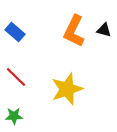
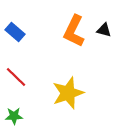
yellow star: moved 1 px right, 4 px down
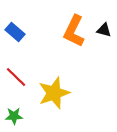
yellow star: moved 14 px left
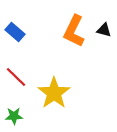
yellow star: rotated 16 degrees counterclockwise
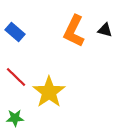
black triangle: moved 1 px right
yellow star: moved 5 px left, 1 px up
green star: moved 1 px right, 2 px down
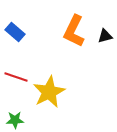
black triangle: moved 6 px down; rotated 28 degrees counterclockwise
red line: rotated 25 degrees counterclockwise
yellow star: rotated 8 degrees clockwise
green star: moved 2 px down
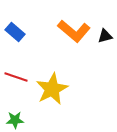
orange L-shape: rotated 76 degrees counterclockwise
yellow star: moved 3 px right, 3 px up
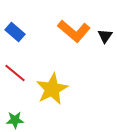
black triangle: rotated 42 degrees counterclockwise
red line: moved 1 px left, 4 px up; rotated 20 degrees clockwise
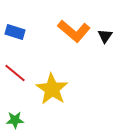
blue rectangle: rotated 24 degrees counterclockwise
yellow star: rotated 12 degrees counterclockwise
